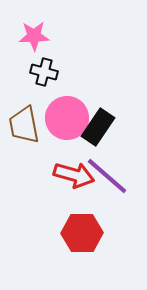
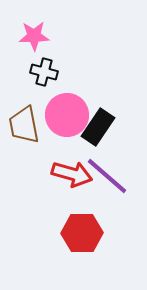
pink circle: moved 3 px up
red arrow: moved 2 px left, 1 px up
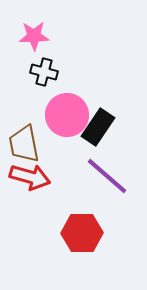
brown trapezoid: moved 19 px down
red arrow: moved 42 px left, 3 px down
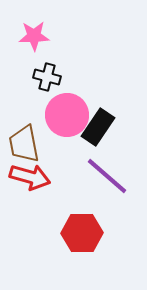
black cross: moved 3 px right, 5 px down
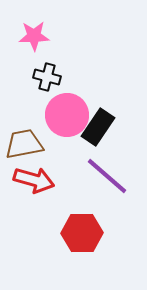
brown trapezoid: rotated 90 degrees clockwise
red arrow: moved 4 px right, 3 px down
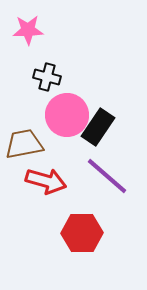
pink star: moved 6 px left, 6 px up
red arrow: moved 12 px right, 1 px down
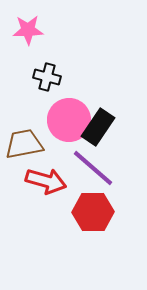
pink circle: moved 2 px right, 5 px down
purple line: moved 14 px left, 8 px up
red hexagon: moved 11 px right, 21 px up
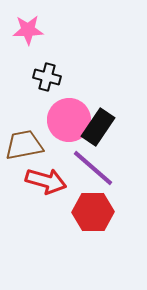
brown trapezoid: moved 1 px down
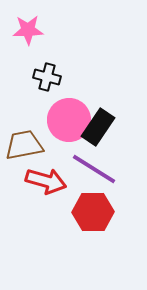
purple line: moved 1 px right, 1 px down; rotated 9 degrees counterclockwise
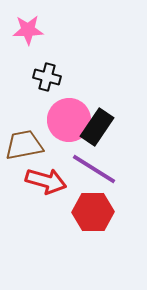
black rectangle: moved 1 px left
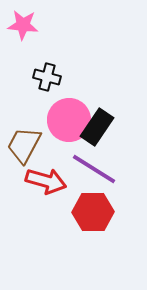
pink star: moved 5 px left, 5 px up; rotated 8 degrees clockwise
brown trapezoid: rotated 51 degrees counterclockwise
